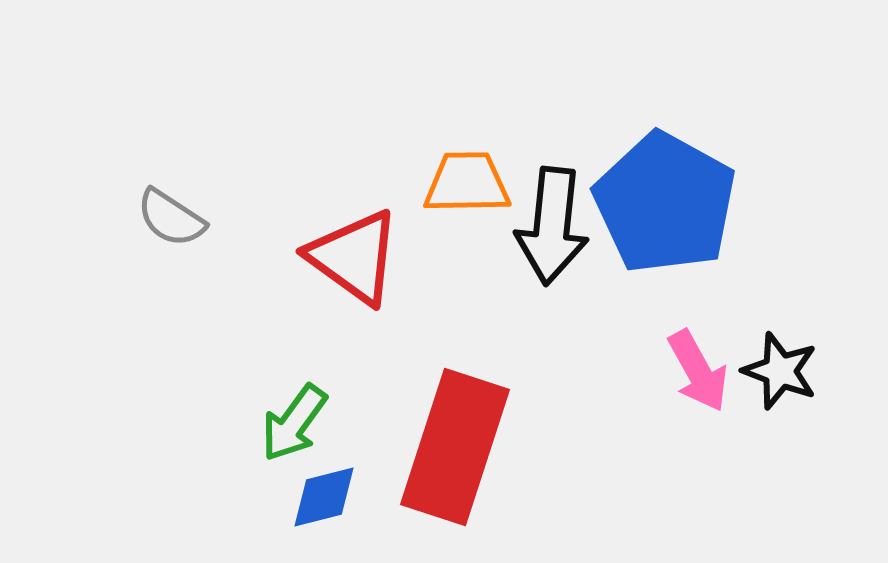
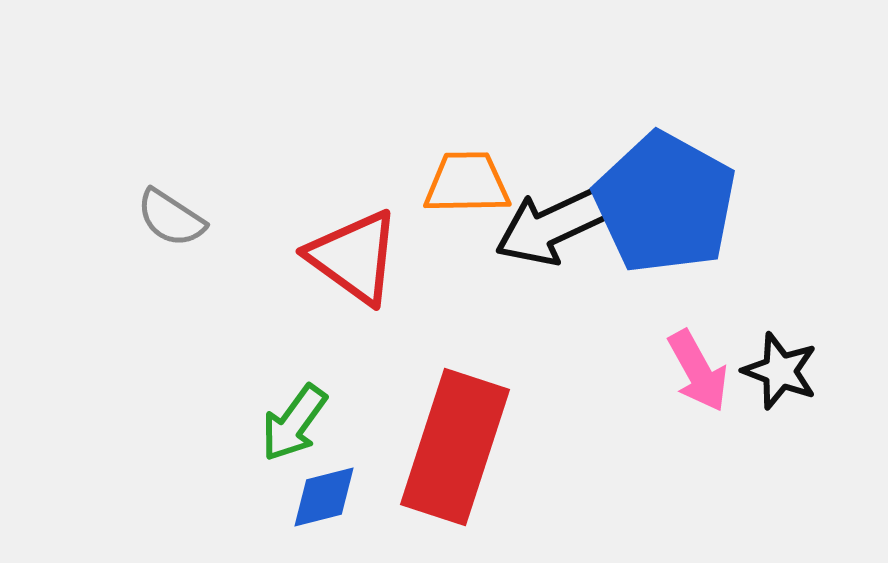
black arrow: rotated 59 degrees clockwise
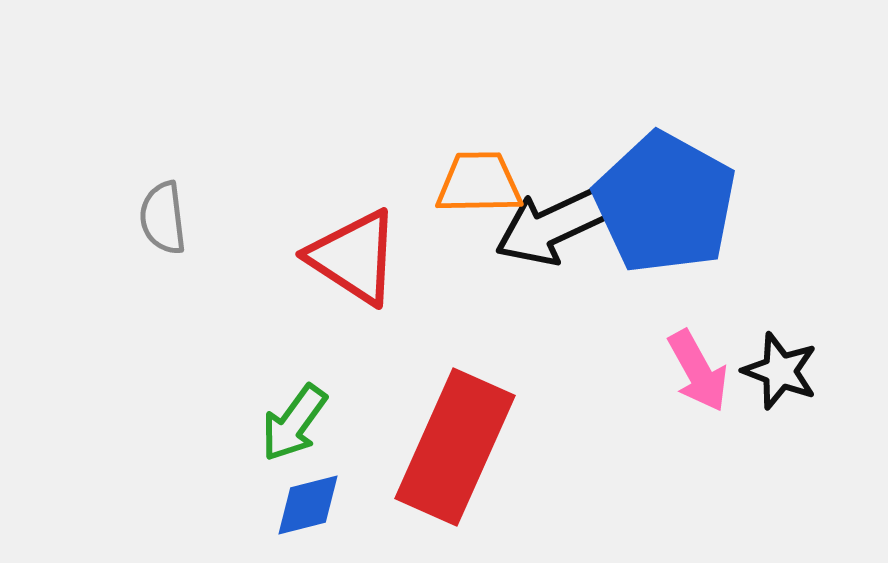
orange trapezoid: moved 12 px right
gray semicircle: moved 8 px left; rotated 50 degrees clockwise
red triangle: rotated 3 degrees counterclockwise
red rectangle: rotated 6 degrees clockwise
blue diamond: moved 16 px left, 8 px down
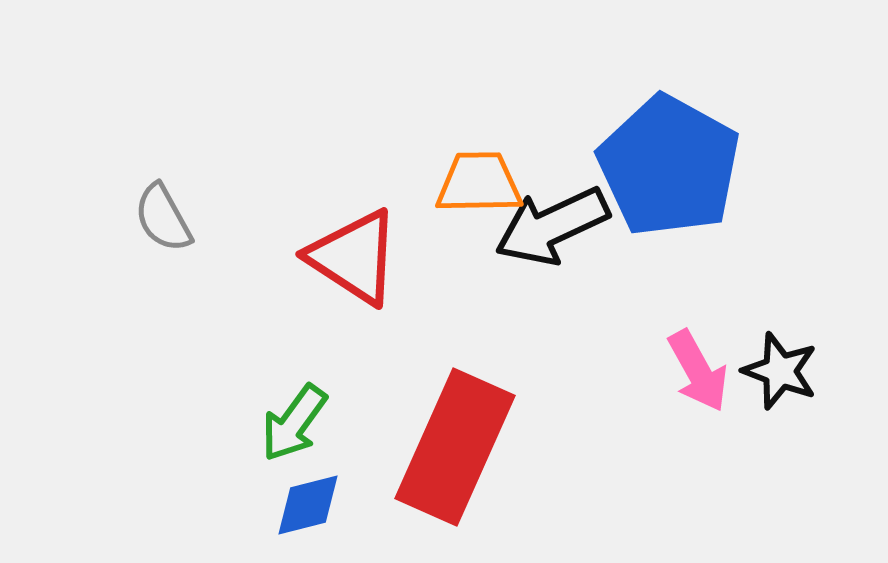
blue pentagon: moved 4 px right, 37 px up
gray semicircle: rotated 22 degrees counterclockwise
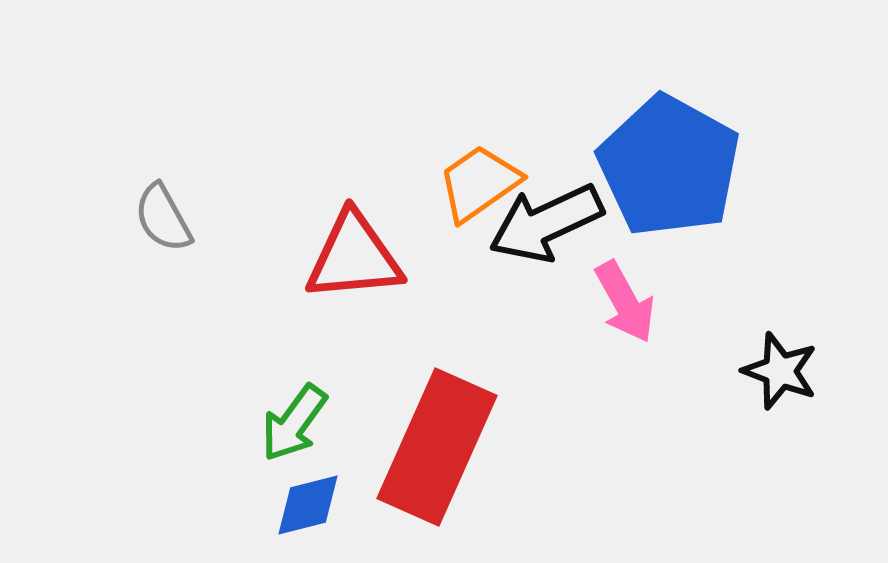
orange trapezoid: rotated 34 degrees counterclockwise
black arrow: moved 6 px left, 3 px up
red triangle: rotated 38 degrees counterclockwise
pink arrow: moved 73 px left, 69 px up
red rectangle: moved 18 px left
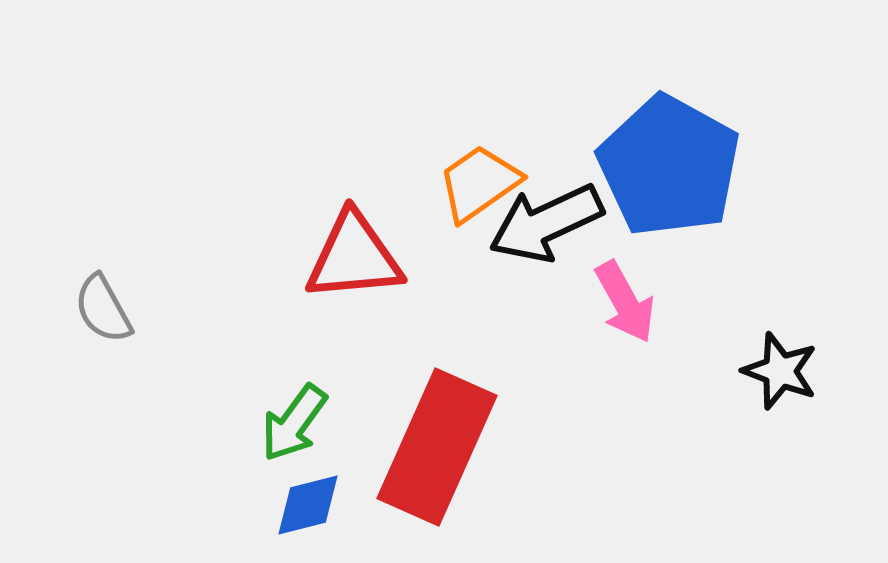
gray semicircle: moved 60 px left, 91 px down
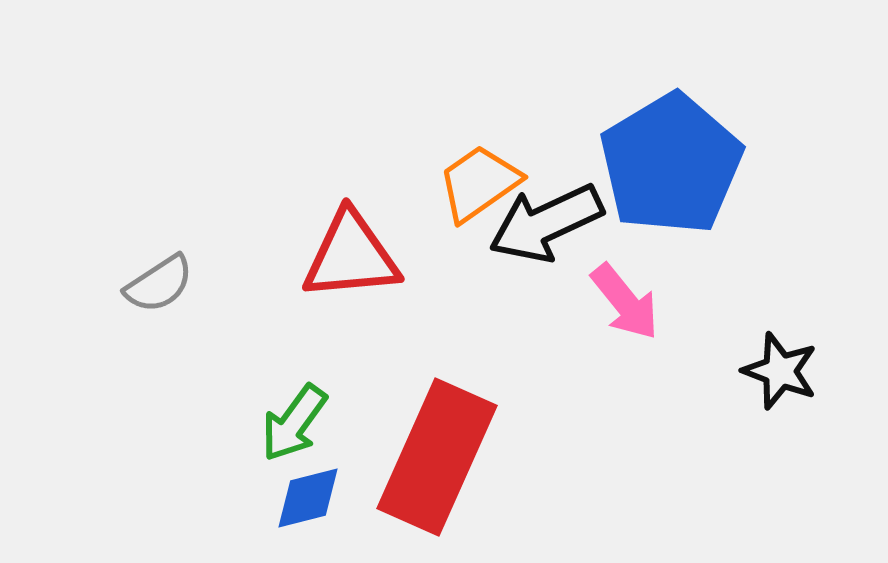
blue pentagon: moved 2 px right, 2 px up; rotated 12 degrees clockwise
red triangle: moved 3 px left, 1 px up
pink arrow: rotated 10 degrees counterclockwise
gray semicircle: moved 56 px right, 25 px up; rotated 94 degrees counterclockwise
red rectangle: moved 10 px down
blue diamond: moved 7 px up
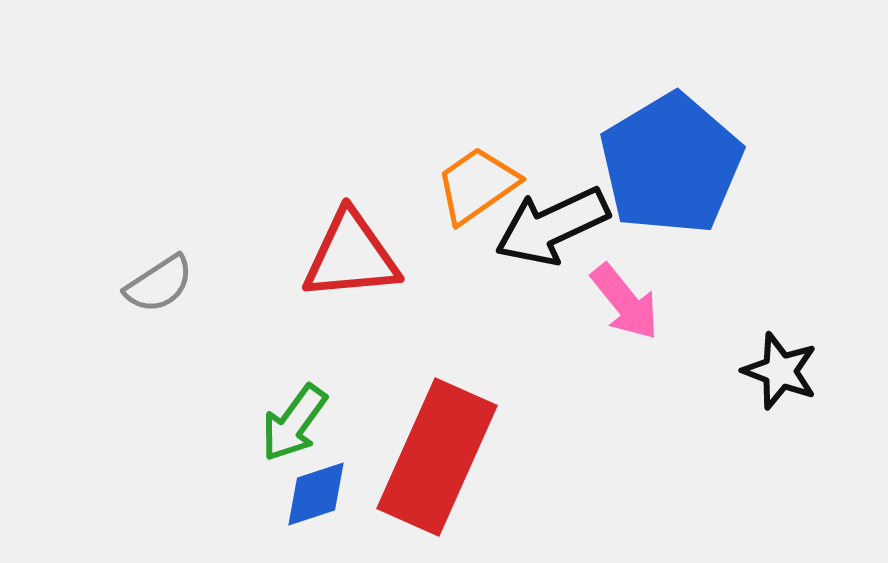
orange trapezoid: moved 2 px left, 2 px down
black arrow: moved 6 px right, 3 px down
blue diamond: moved 8 px right, 4 px up; rotated 4 degrees counterclockwise
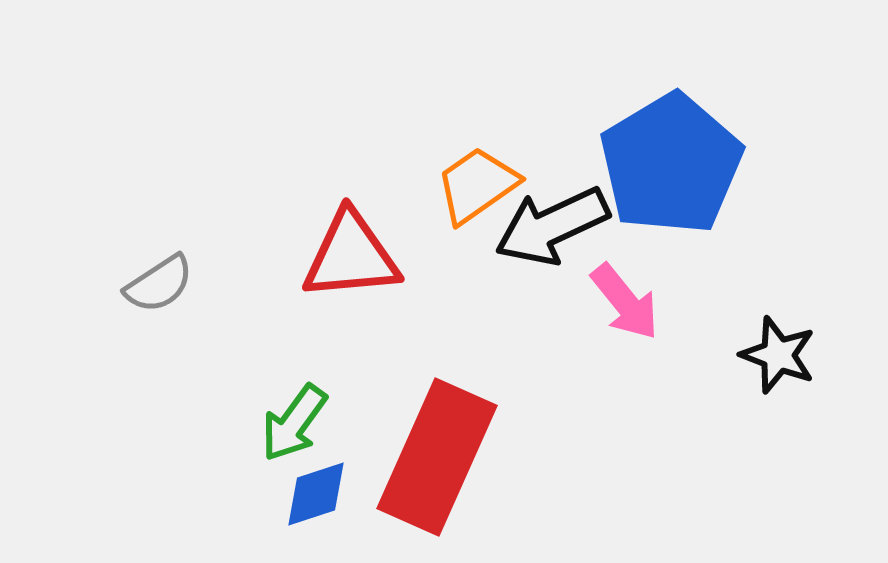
black star: moved 2 px left, 16 px up
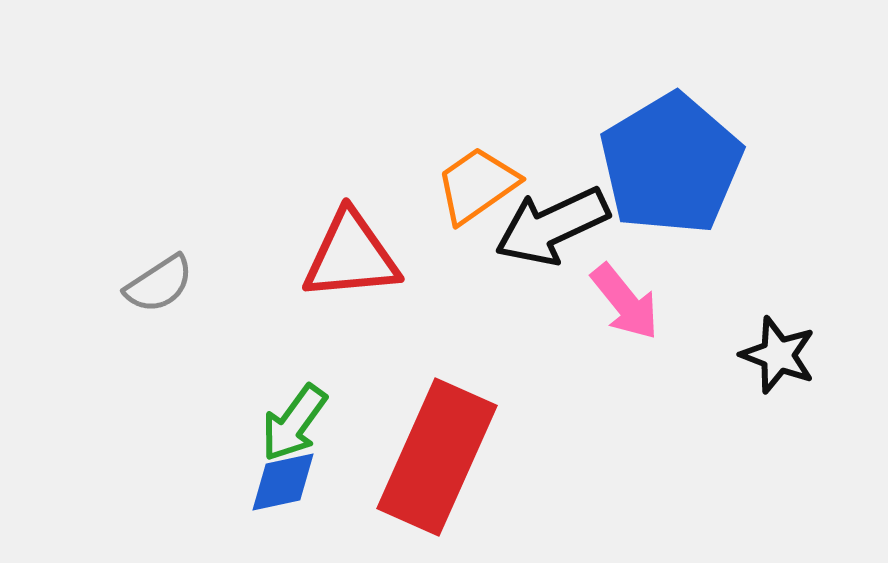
blue diamond: moved 33 px left, 12 px up; rotated 6 degrees clockwise
